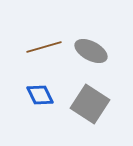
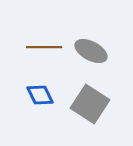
brown line: rotated 16 degrees clockwise
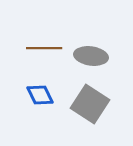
brown line: moved 1 px down
gray ellipse: moved 5 px down; rotated 20 degrees counterclockwise
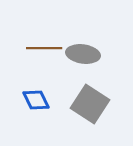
gray ellipse: moved 8 px left, 2 px up
blue diamond: moved 4 px left, 5 px down
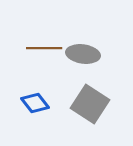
blue diamond: moved 1 px left, 3 px down; rotated 12 degrees counterclockwise
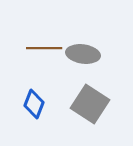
blue diamond: moved 1 px left, 1 px down; rotated 60 degrees clockwise
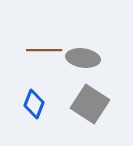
brown line: moved 2 px down
gray ellipse: moved 4 px down
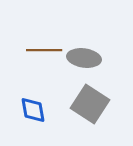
gray ellipse: moved 1 px right
blue diamond: moved 1 px left, 6 px down; rotated 32 degrees counterclockwise
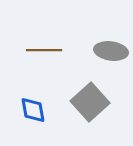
gray ellipse: moved 27 px right, 7 px up
gray square: moved 2 px up; rotated 15 degrees clockwise
